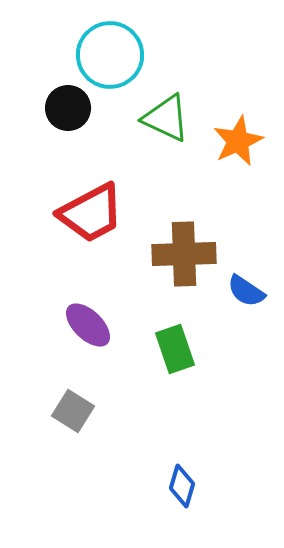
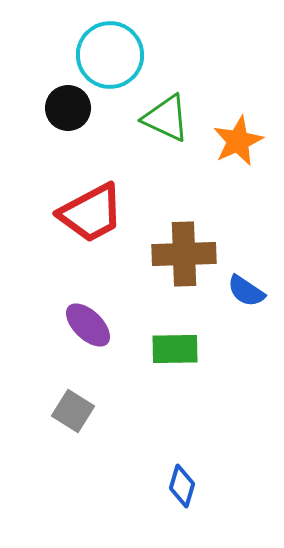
green rectangle: rotated 72 degrees counterclockwise
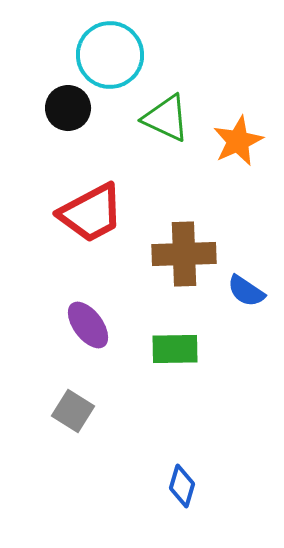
purple ellipse: rotated 9 degrees clockwise
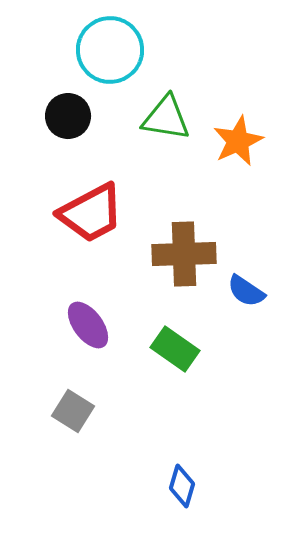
cyan circle: moved 5 px up
black circle: moved 8 px down
green triangle: rotated 16 degrees counterclockwise
green rectangle: rotated 36 degrees clockwise
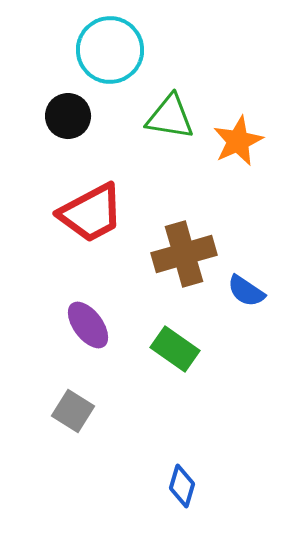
green triangle: moved 4 px right, 1 px up
brown cross: rotated 14 degrees counterclockwise
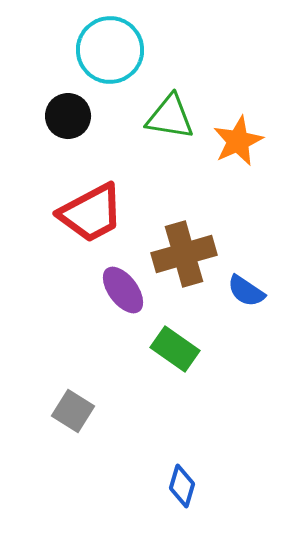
purple ellipse: moved 35 px right, 35 px up
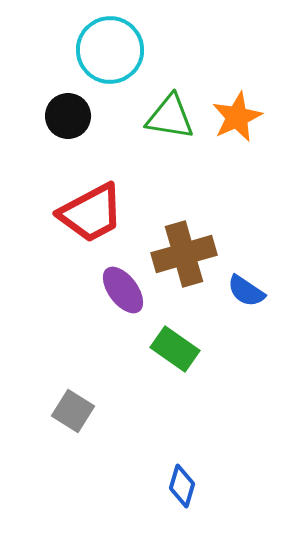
orange star: moved 1 px left, 24 px up
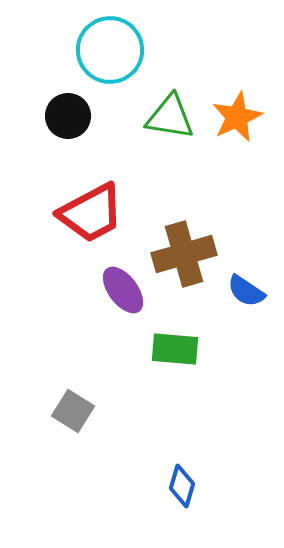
green rectangle: rotated 30 degrees counterclockwise
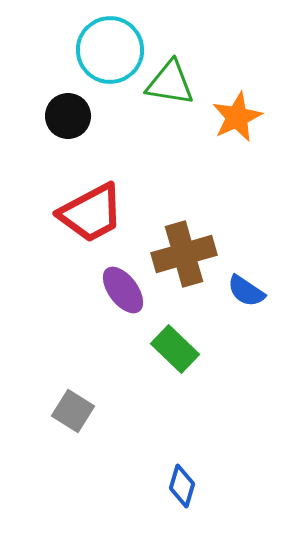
green triangle: moved 34 px up
green rectangle: rotated 39 degrees clockwise
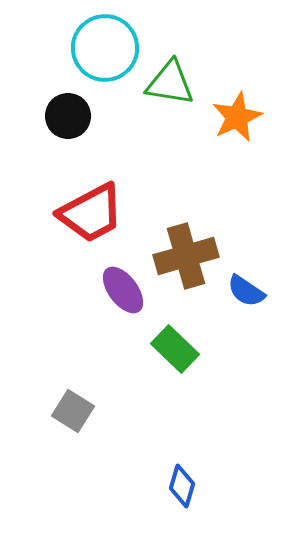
cyan circle: moved 5 px left, 2 px up
brown cross: moved 2 px right, 2 px down
